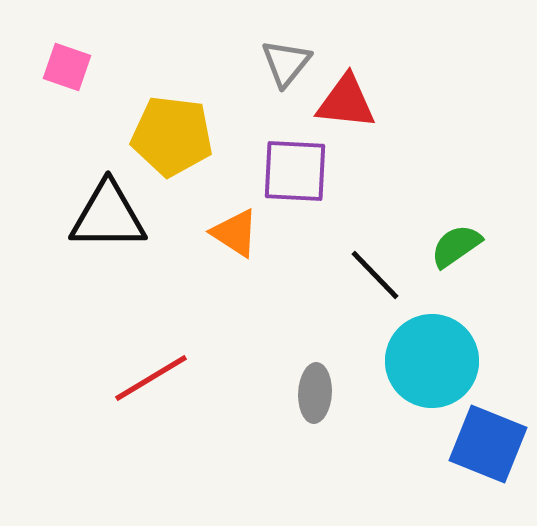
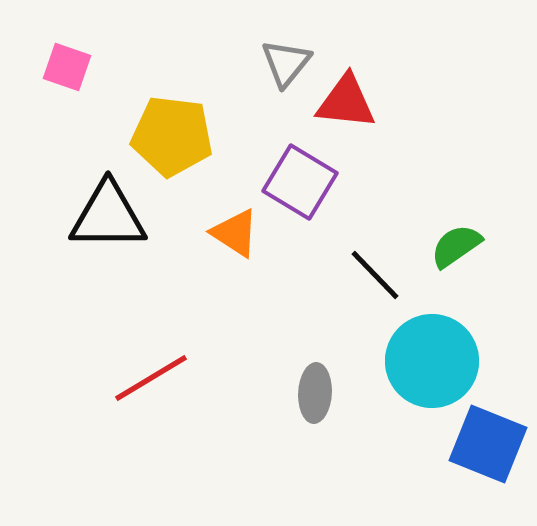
purple square: moved 5 px right, 11 px down; rotated 28 degrees clockwise
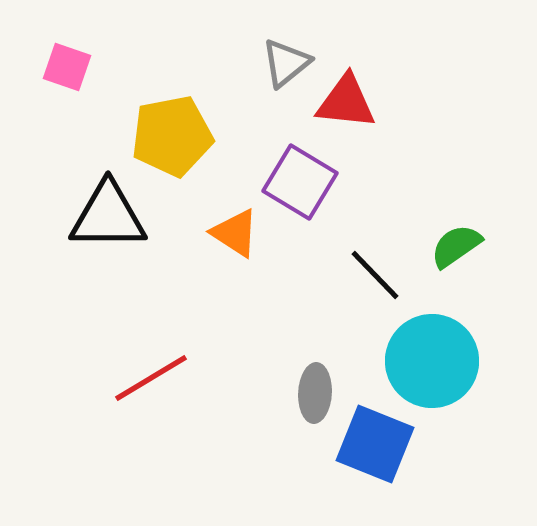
gray triangle: rotated 12 degrees clockwise
yellow pentagon: rotated 18 degrees counterclockwise
blue square: moved 113 px left
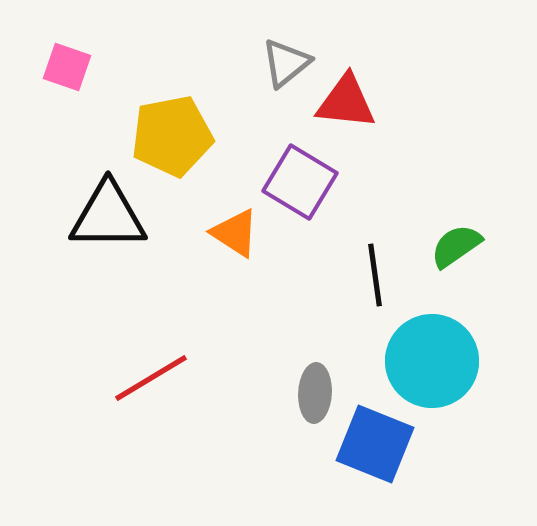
black line: rotated 36 degrees clockwise
